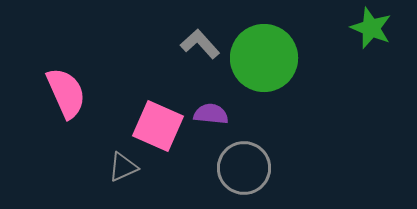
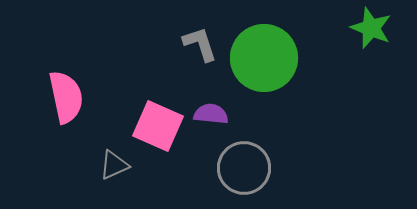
gray L-shape: rotated 24 degrees clockwise
pink semicircle: moved 4 px down; rotated 12 degrees clockwise
gray triangle: moved 9 px left, 2 px up
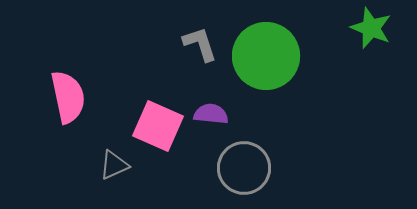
green circle: moved 2 px right, 2 px up
pink semicircle: moved 2 px right
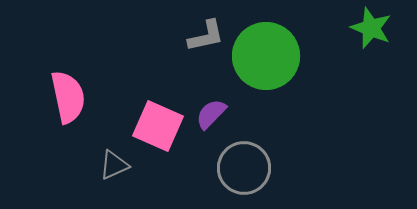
gray L-shape: moved 6 px right, 8 px up; rotated 96 degrees clockwise
purple semicircle: rotated 52 degrees counterclockwise
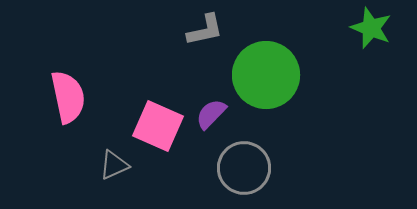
gray L-shape: moved 1 px left, 6 px up
green circle: moved 19 px down
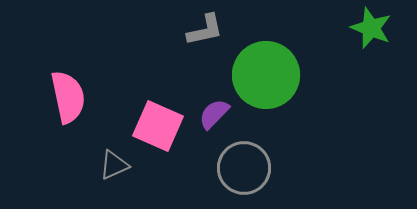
purple semicircle: moved 3 px right
